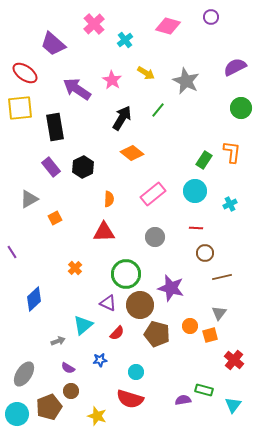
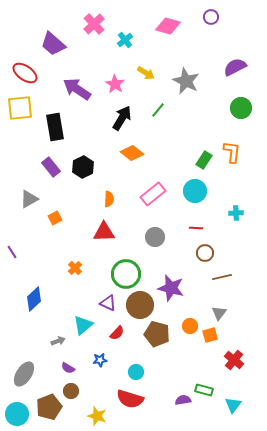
pink star at (112, 80): moved 3 px right, 4 px down
cyan cross at (230, 204): moved 6 px right, 9 px down; rotated 24 degrees clockwise
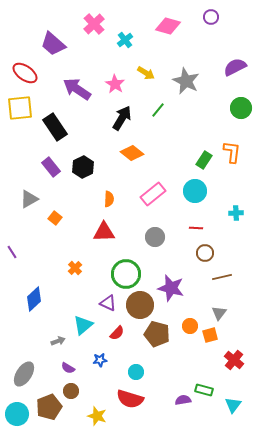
black rectangle at (55, 127): rotated 24 degrees counterclockwise
orange square at (55, 218): rotated 24 degrees counterclockwise
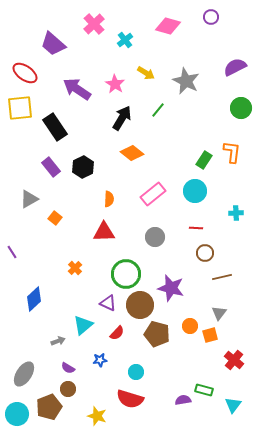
brown circle at (71, 391): moved 3 px left, 2 px up
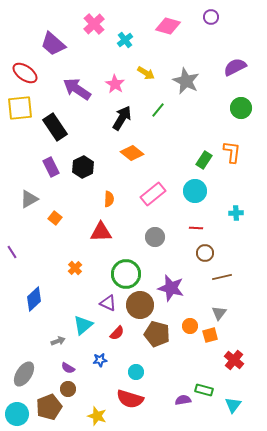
purple rectangle at (51, 167): rotated 12 degrees clockwise
red triangle at (104, 232): moved 3 px left
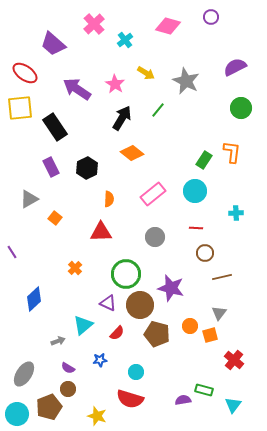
black hexagon at (83, 167): moved 4 px right, 1 px down
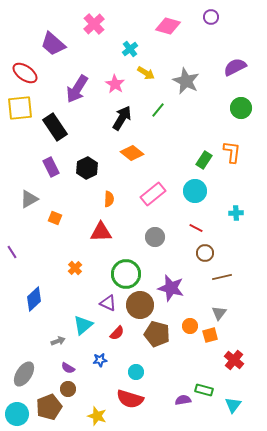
cyan cross at (125, 40): moved 5 px right, 9 px down
purple arrow at (77, 89): rotated 92 degrees counterclockwise
orange square at (55, 218): rotated 16 degrees counterclockwise
red line at (196, 228): rotated 24 degrees clockwise
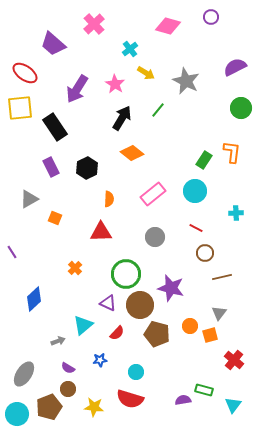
yellow star at (97, 416): moved 3 px left, 9 px up; rotated 12 degrees counterclockwise
